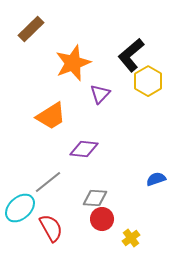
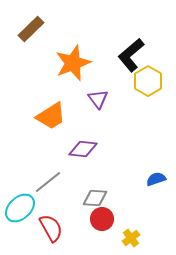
purple triangle: moved 2 px left, 5 px down; rotated 20 degrees counterclockwise
purple diamond: moved 1 px left
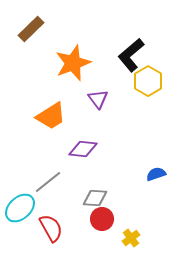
blue semicircle: moved 5 px up
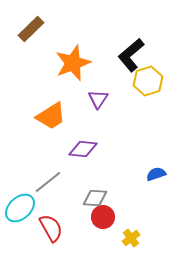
yellow hexagon: rotated 12 degrees clockwise
purple triangle: rotated 10 degrees clockwise
red circle: moved 1 px right, 2 px up
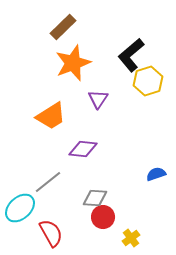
brown rectangle: moved 32 px right, 2 px up
red semicircle: moved 5 px down
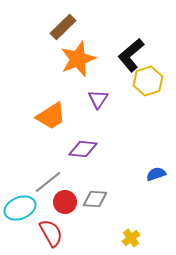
orange star: moved 5 px right, 4 px up
gray diamond: moved 1 px down
cyan ellipse: rotated 20 degrees clockwise
red circle: moved 38 px left, 15 px up
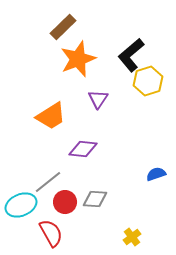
cyan ellipse: moved 1 px right, 3 px up
yellow cross: moved 1 px right, 1 px up
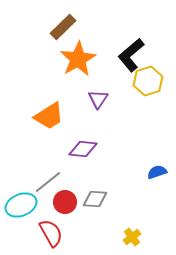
orange star: rotated 9 degrees counterclockwise
orange trapezoid: moved 2 px left
blue semicircle: moved 1 px right, 2 px up
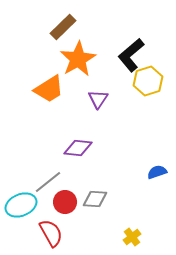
orange trapezoid: moved 27 px up
purple diamond: moved 5 px left, 1 px up
